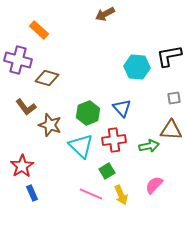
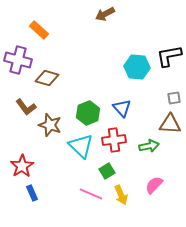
brown triangle: moved 1 px left, 6 px up
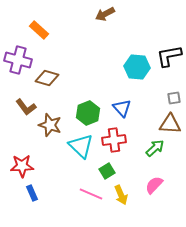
green arrow: moved 6 px right, 2 px down; rotated 30 degrees counterclockwise
red star: rotated 30 degrees clockwise
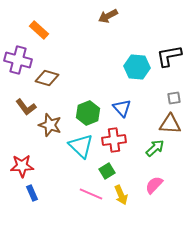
brown arrow: moved 3 px right, 2 px down
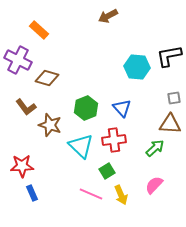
purple cross: rotated 12 degrees clockwise
green hexagon: moved 2 px left, 5 px up
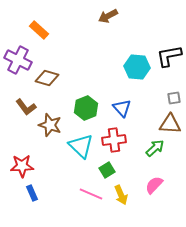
green square: moved 1 px up
